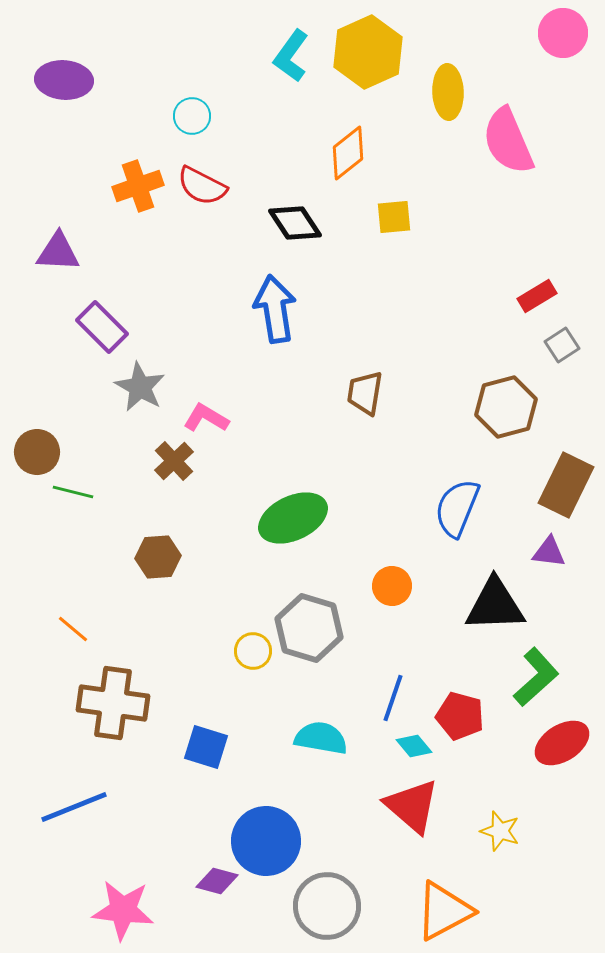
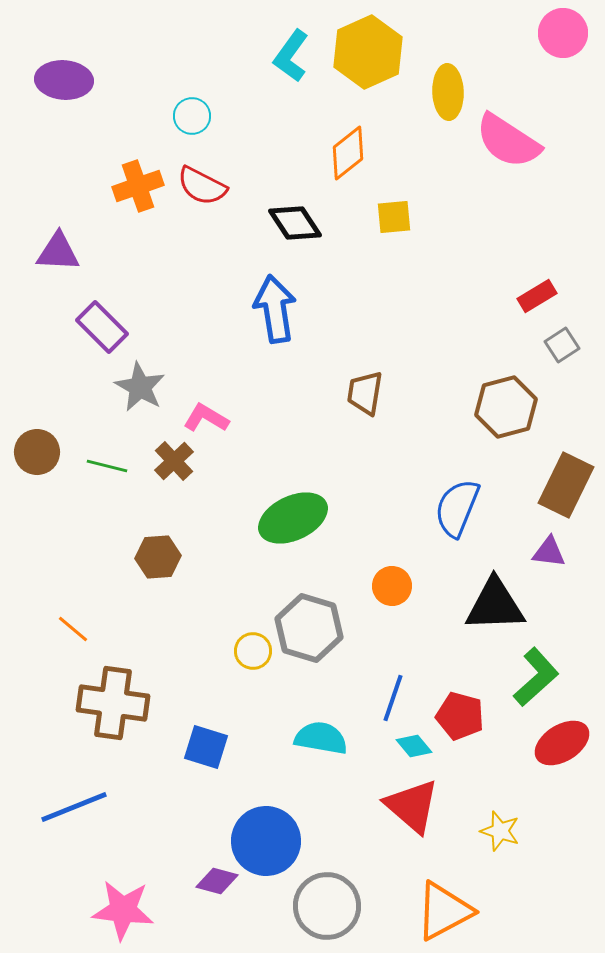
pink semicircle at (508, 141): rotated 34 degrees counterclockwise
green line at (73, 492): moved 34 px right, 26 px up
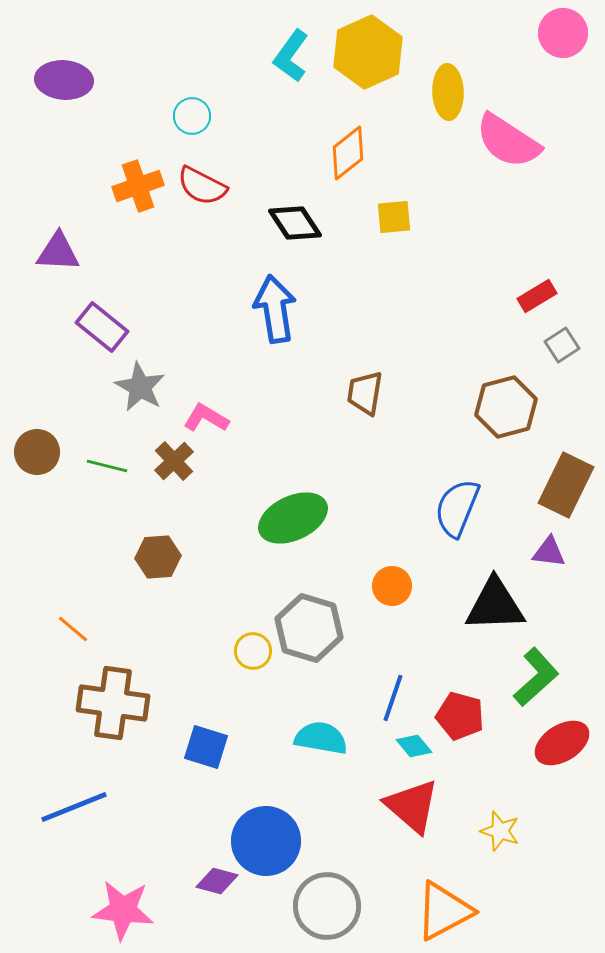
purple rectangle at (102, 327): rotated 6 degrees counterclockwise
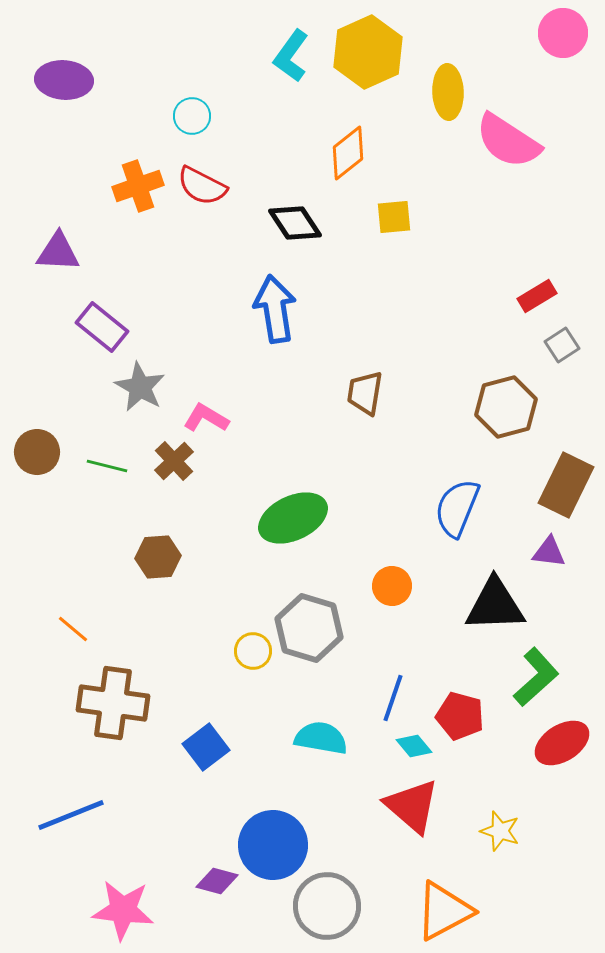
blue square at (206, 747): rotated 36 degrees clockwise
blue line at (74, 807): moved 3 px left, 8 px down
blue circle at (266, 841): moved 7 px right, 4 px down
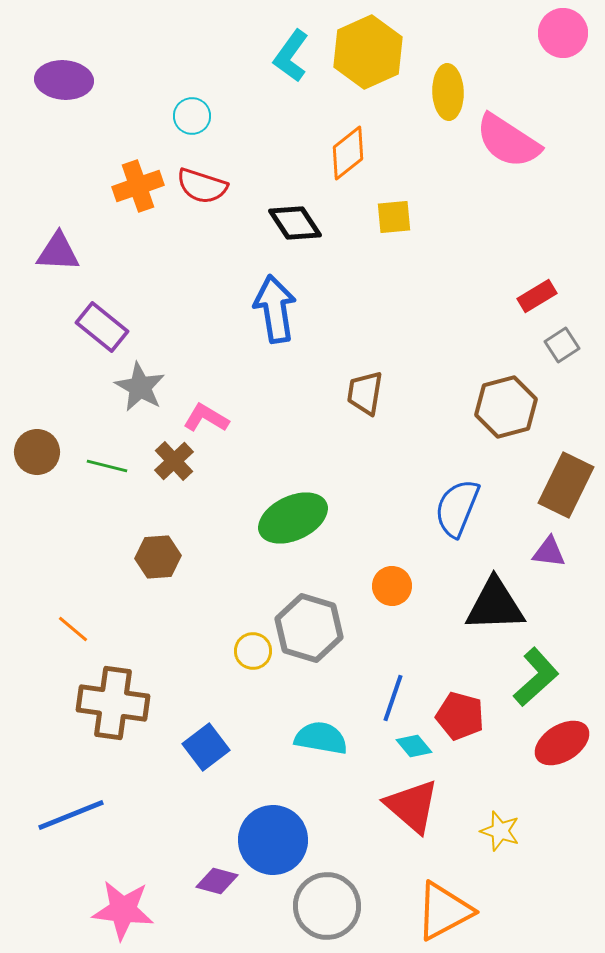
red semicircle at (202, 186): rotated 9 degrees counterclockwise
blue circle at (273, 845): moved 5 px up
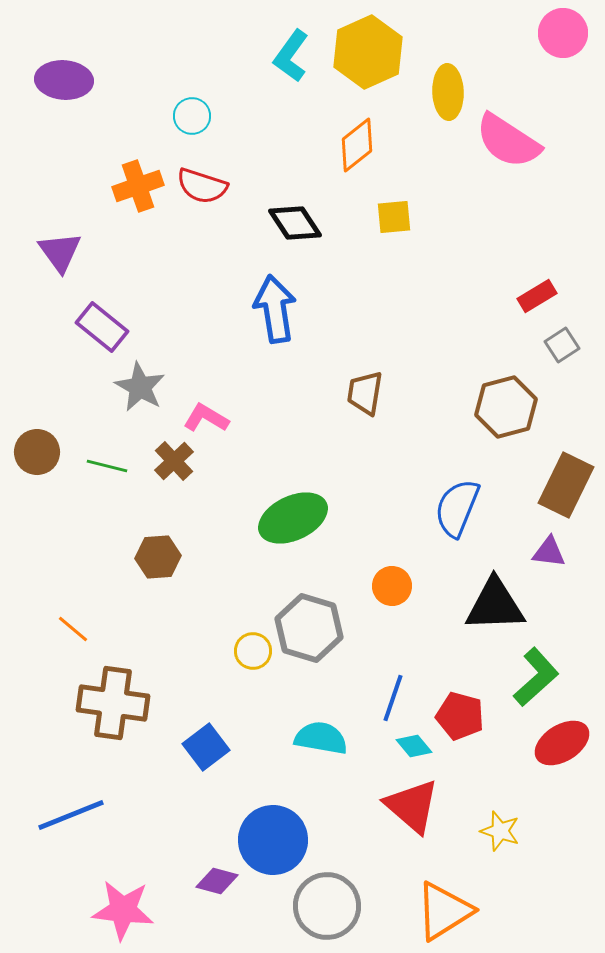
orange diamond at (348, 153): moved 9 px right, 8 px up
purple triangle at (58, 252): moved 2 px right; rotated 51 degrees clockwise
orange triangle at (444, 911): rotated 4 degrees counterclockwise
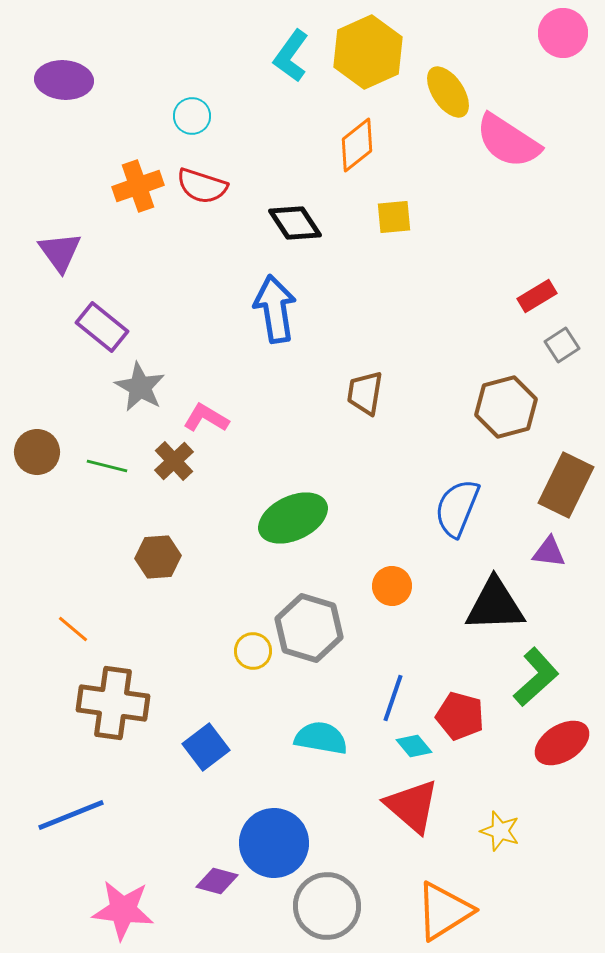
yellow ellipse at (448, 92): rotated 32 degrees counterclockwise
blue circle at (273, 840): moved 1 px right, 3 px down
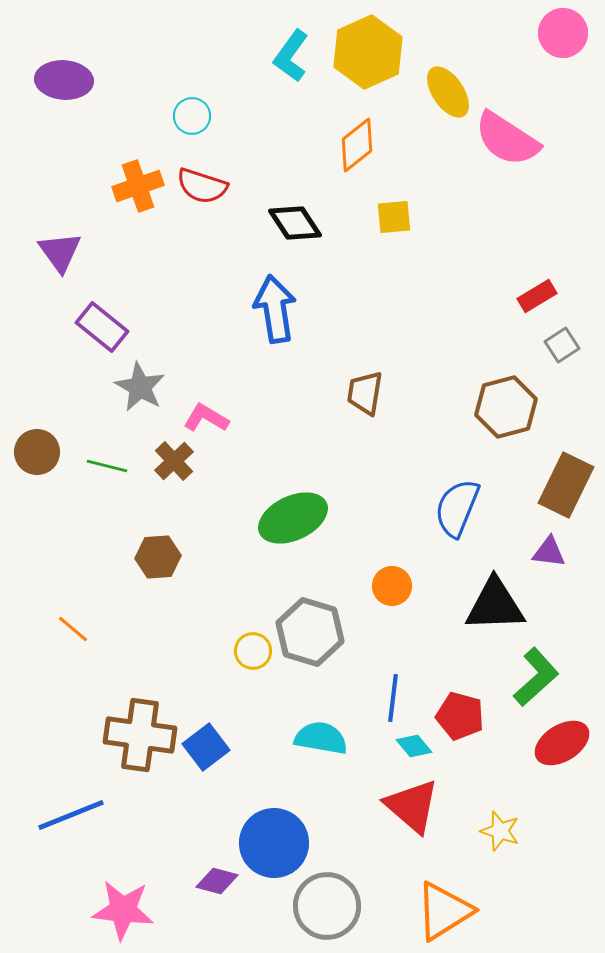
pink semicircle at (508, 141): moved 1 px left, 2 px up
gray hexagon at (309, 628): moved 1 px right, 4 px down
blue line at (393, 698): rotated 12 degrees counterclockwise
brown cross at (113, 703): moved 27 px right, 32 px down
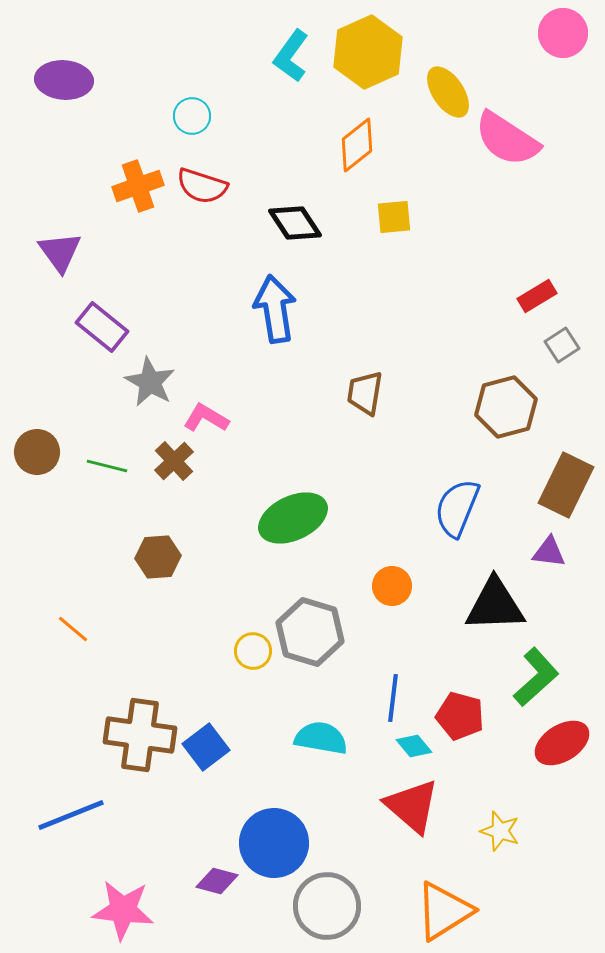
gray star at (140, 387): moved 10 px right, 5 px up
